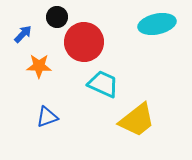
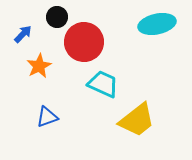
orange star: rotated 30 degrees counterclockwise
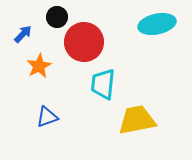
cyan trapezoid: rotated 108 degrees counterclockwise
yellow trapezoid: rotated 153 degrees counterclockwise
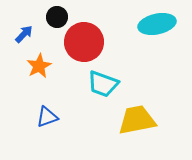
blue arrow: moved 1 px right
cyan trapezoid: rotated 76 degrees counterclockwise
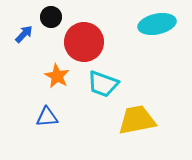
black circle: moved 6 px left
orange star: moved 18 px right, 10 px down; rotated 15 degrees counterclockwise
blue triangle: rotated 15 degrees clockwise
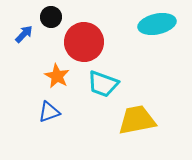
blue triangle: moved 2 px right, 5 px up; rotated 15 degrees counterclockwise
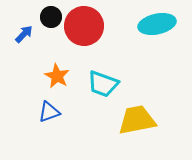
red circle: moved 16 px up
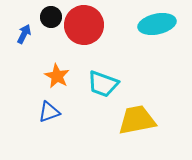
red circle: moved 1 px up
blue arrow: rotated 18 degrees counterclockwise
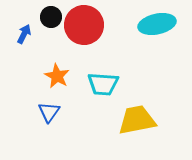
cyan trapezoid: rotated 16 degrees counterclockwise
blue triangle: rotated 35 degrees counterclockwise
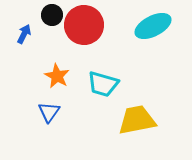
black circle: moved 1 px right, 2 px up
cyan ellipse: moved 4 px left, 2 px down; rotated 15 degrees counterclockwise
cyan trapezoid: rotated 12 degrees clockwise
